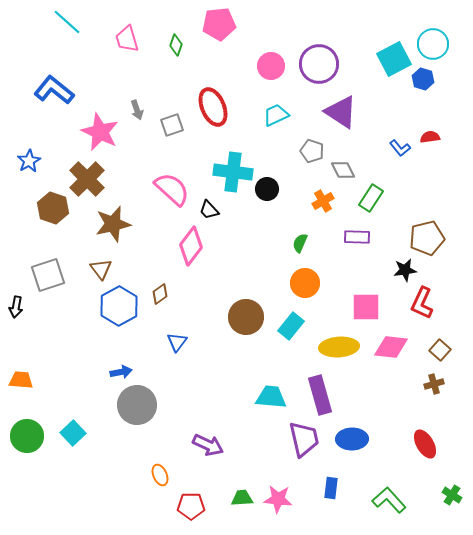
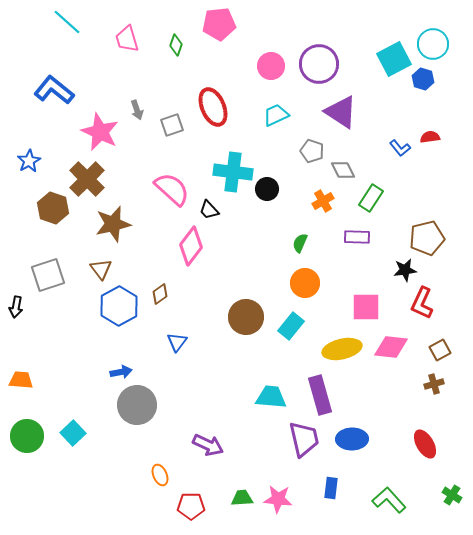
yellow ellipse at (339, 347): moved 3 px right, 2 px down; rotated 9 degrees counterclockwise
brown square at (440, 350): rotated 20 degrees clockwise
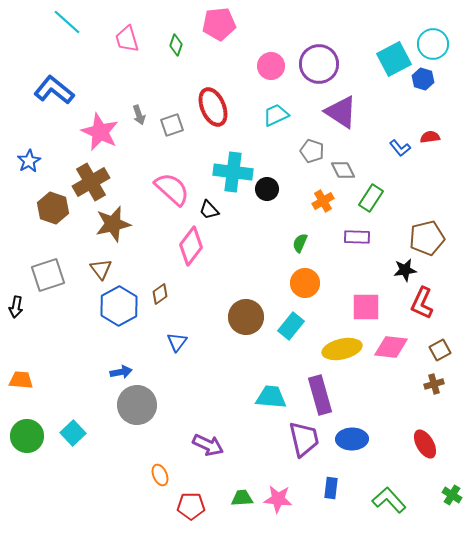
gray arrow at (137, 110): moved 2 px right, 5 px down
brown cross at (87, 179): moved 4 px right, 3 px down; rotated 15 degrees clockwise
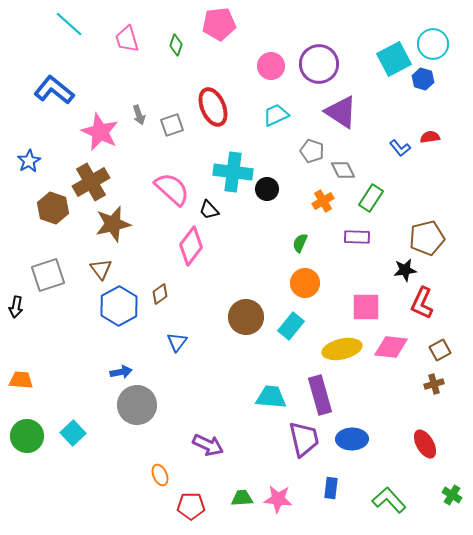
cyan line at (67, 22): moved 2 px right, 2 px down
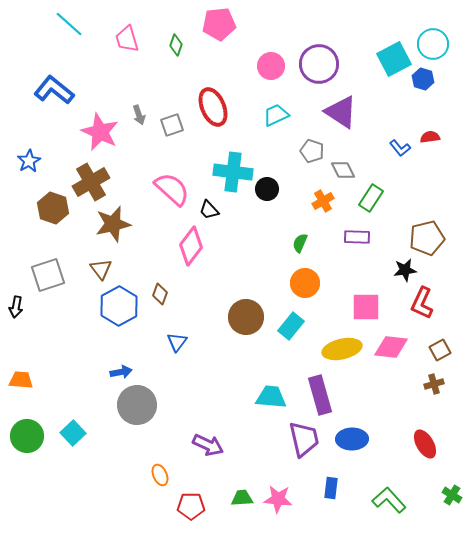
brown diamond at (160, 294): rotated 35 degrees counterclockwise
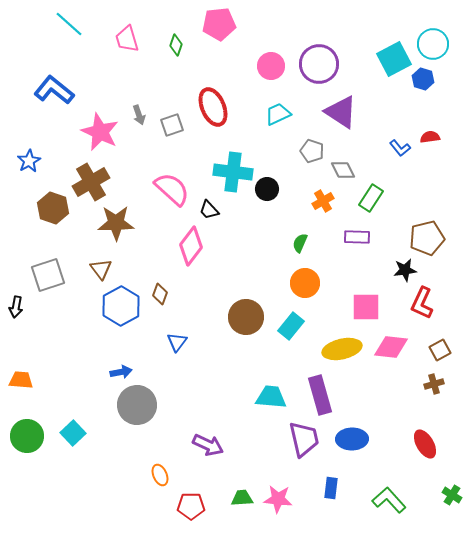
cyan trapezoid at (276, 115): moved 2 px right, 1 px up
brown star at (113, 224): moved 3 px right, 1 px up; rotated 12 degrees clockwise
blue hexagon at (119, 306): moved 2 px right
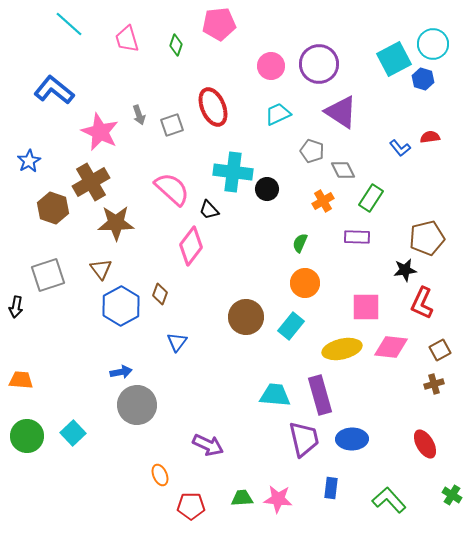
cyan trapezoid at (271, 397): moved 4 px right, 2 px up
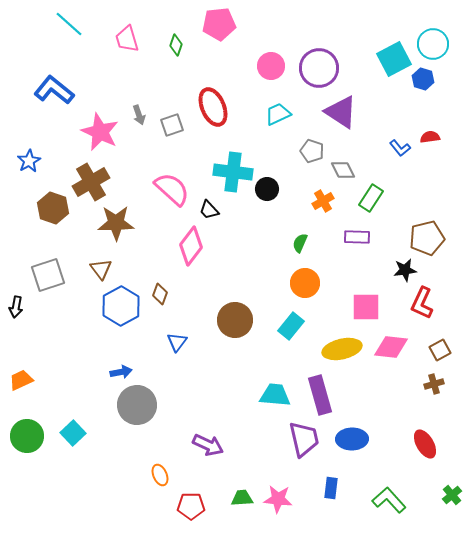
purple circle at (319, 64): moved 4 px down
brown circle at (246, 317): moved 11 px left, 3 px down
orange trapezoid at (21, 380): rotated 30 degrees counterclockwise
green cross at (452, 495): rotated 18 degrees clockwise
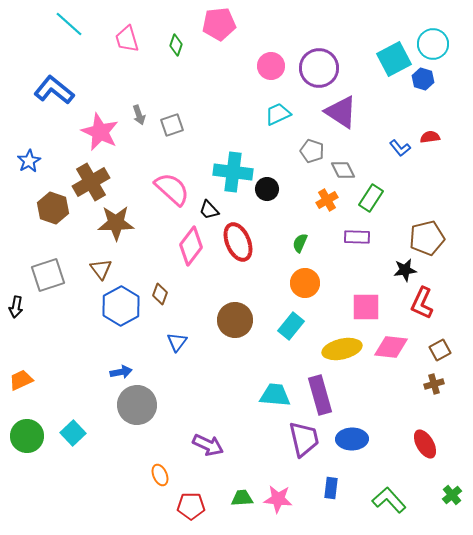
red ellipse at (213, 107): moved 25 px right, 135 px down
orange cross at (323, 201): moved 4 px right, 1 px up
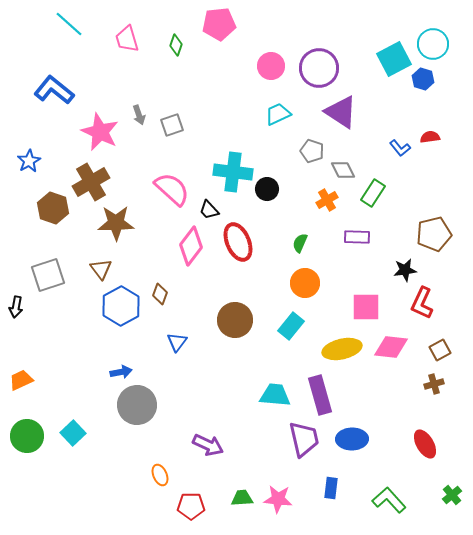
green rectangle at (371, 198): moved 2 px right, 5 px up
brown pentagon at (427, 238): moved 7 px right, 4 px up
